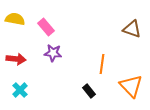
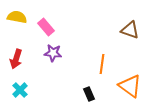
yellow semicircle: moved 2 px right, 2 px up
brown triangle: moved 2 px left, 1 px down
red arrow: rotated 102 degrees clockwise
orange triangle: moved 1 px left; rotated 10 degrees counterclockwise
black rectangle: moved 3 px down; rotated 16 degrees clockwise
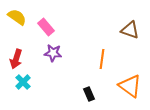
yellow semicircle: rotated 24 degrees clockwise
orange line: moved 5 px up
cyan cross: moved 3 px right, 8 px up
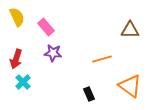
yellow semicircle: rotated 30 degrees clockwise
brown triangle: rotated 18 degrees counterclockwise
orange line: rotated 66 degrees clockwise
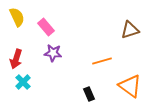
brown triangle: rotated 18 degrees counterclockwise
orange line: moved 2 px down
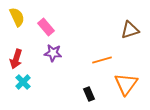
orange line: moved 1 px up
orange triangle: moved 4 px left, 2 px up; rotated 30 degrees clockwise
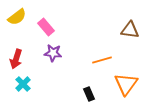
yellow semicircle: rotated 78 degrees clockwise
brown triangle: rotated 24 degrees clockwise
cyan cross: moved 2 px down
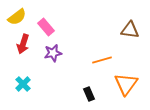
purple star: rotated 18 degrees counterclockwise
red arrow: moved 7 px right, 15 px up
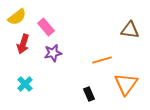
cyan cross: moved 2 px right
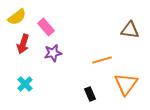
black rectangle: moved 1 px right
